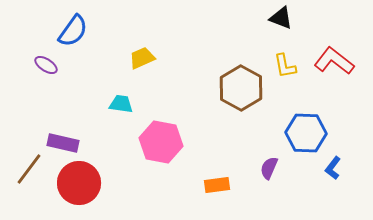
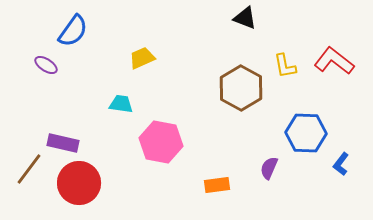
black triangle: moved 36 px left
blue L-shape: moved 8 px right, 4 px up
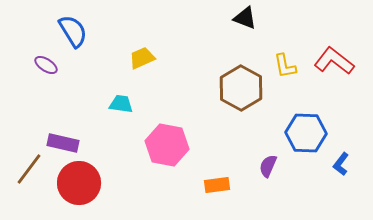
blue semicircle: rotated 68 degrees counterclockwise
pink hexagon: moved 6 px right, 3 px down
purple semicircle: moved 1 px left, 2 px up
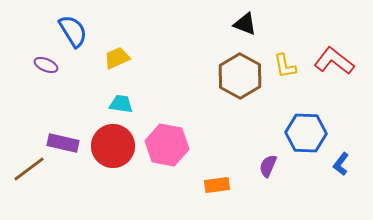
black triangle: moved 6 px down
yellow trapezoid: moved 25 px left
purple ellipse: rotated 10 degrees counterclockwise
brown hexagon: moved 1 px left, 12 px up
brown line: rotated 16 degrees clockwise
red circle: moved 34 px right, 37 px up
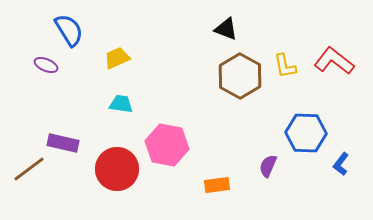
black triangle: moved 19 px left, 5 px down
blue semicircle: moved 4 px left, 1 px up
red circle: moved 4 px right, 23 px down
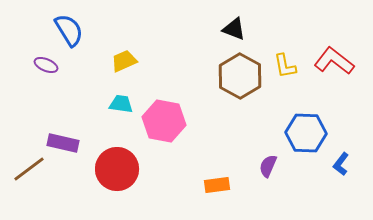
black triangle: moved 8 px right
yellow trapezoid: moved 7 px right, 3 px down
pink hexagon: moved 3 px left, 24 px up
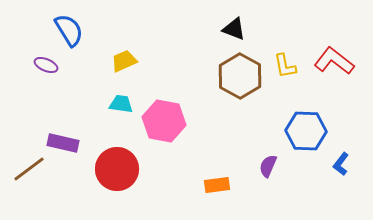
blue hexagon: moved 2 px up
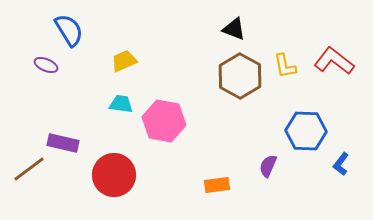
red circle: moved 3 px left, 6 px down
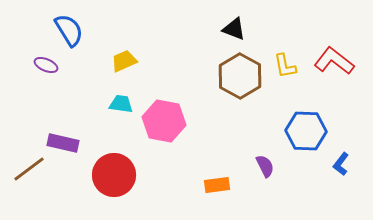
purple semicircle: moved 3 px left; rotated 130 degrees clockwise
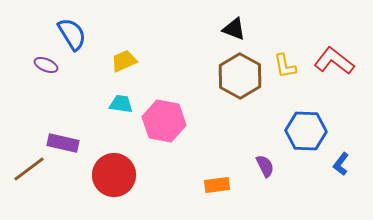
blue semicircle: moved 3 px right, 4 px down
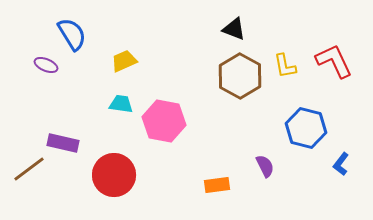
red L-shape: rotated 27 degrees clockwise
blue hexagon: moved 3 px up; rotated 12 degrees clockwise
